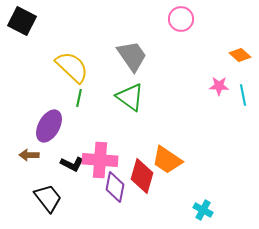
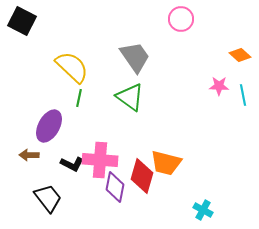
gray trapezoid: moved 3 px right, 1 px down
orange trapezoid: moved 1 px left, 3 px down; rotated 20 degrees counterclockwise
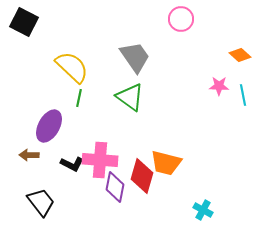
black square: moved 2 px right, 1 px down
black trapezoid: moved 7 px left, 4 px down
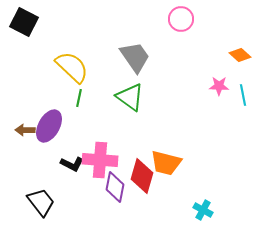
brown arrow: moved 4 px left, 25 px up
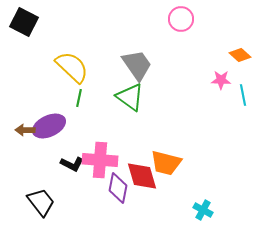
gray trapezoid: moved 2 px right, 8 px down
pink star: moved 2 px right, 6 px up
purple ellipse: rotated 36 degrees clockwise
red diamond: rotated 32 degrees counterclockwise
purple diamond: moved 3 px right, 1 px down
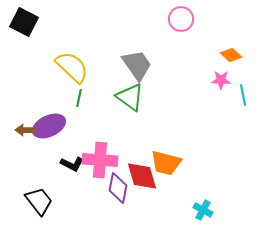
orange diamond: moved 9 px left
black trapezoid: moved 2 px left, 1 px up
